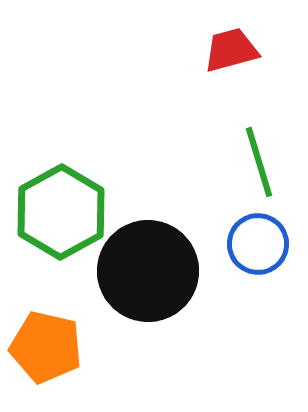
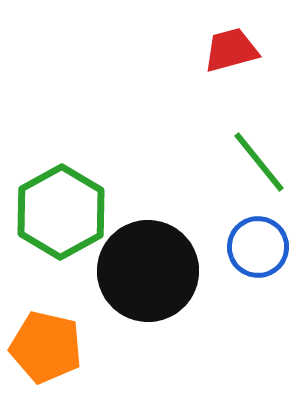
green line: rotated 22 degrees counterclockwise
blue circle: moved 3 px down
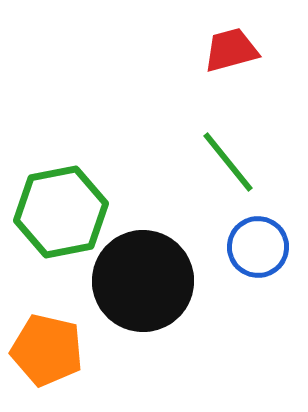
green line: moved 31 px left
green hexagon: rotated 18 degrees clockwise
black circle: moved 5 px left, 10 px down
orange pentagon: moved 1 px right, 3 px down
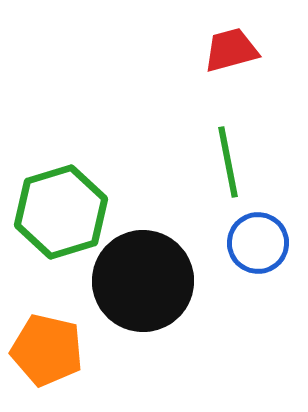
green line: rotated 28 degrees clockwise
green hexagon: rotated 6 degrees counterclockwise
blue circle: moved 4 px up
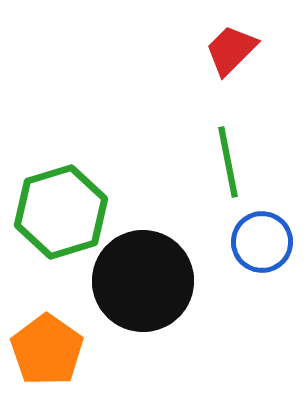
red trapezoid: rotated 30 degrees counterclockwise
blue circle: moved 4 px right, 1 px up
orange pentagon: rotated 22 degrees clockwise
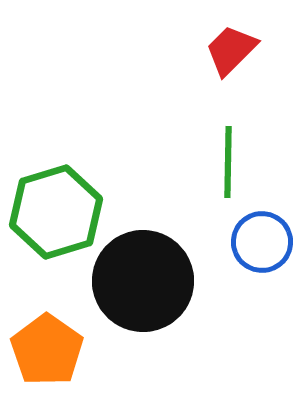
green line: rotated 12 degrees clockwise
green hexagon: moved 5 px left
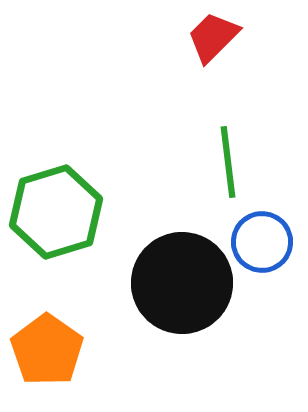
red trapezoid: moved 18 px left, 13 px up
green line: rotated 8 degrees counterclockwise
black circle: moved 39 px right, 2 px down
